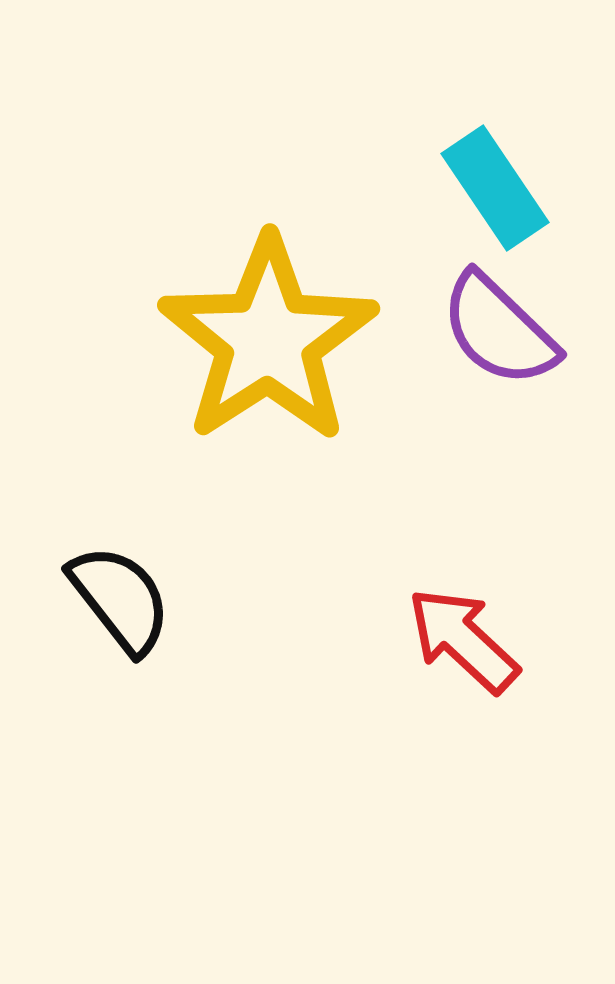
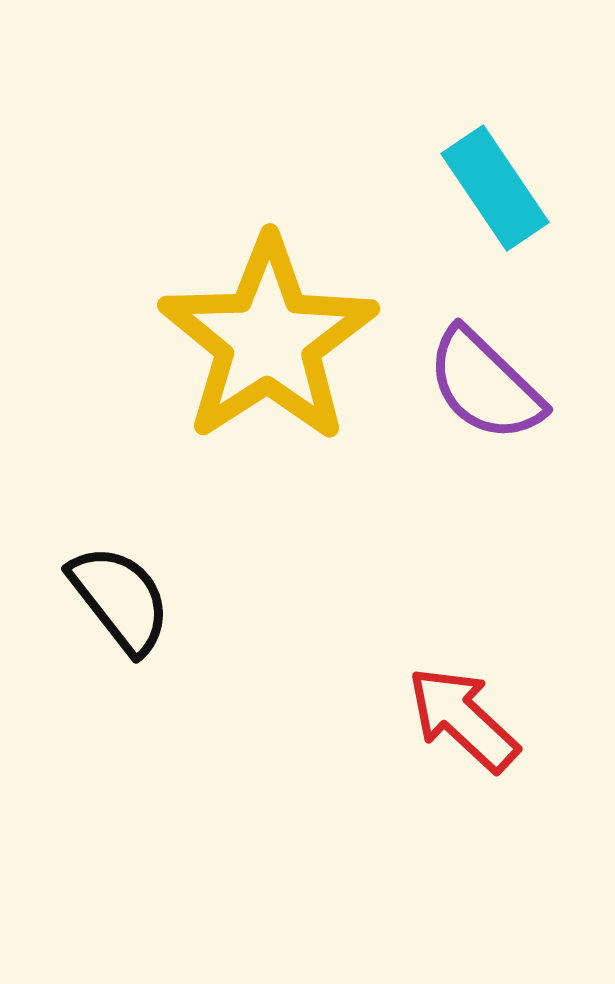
purple semicircle: moved 14 px left, 55 px down
red arrow: moved 79 px down
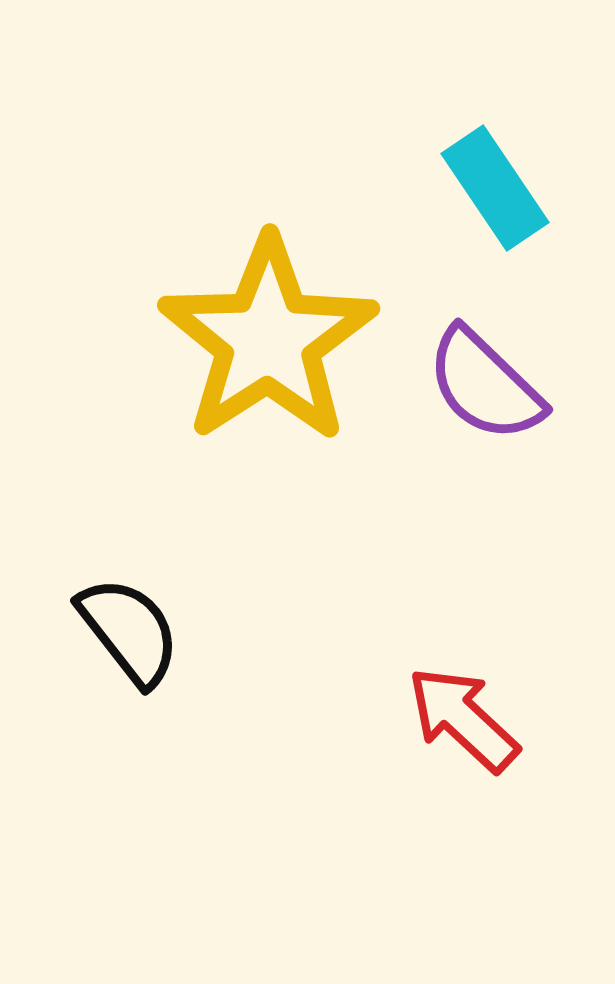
black semicircle: moved 9 px right, 32 px down
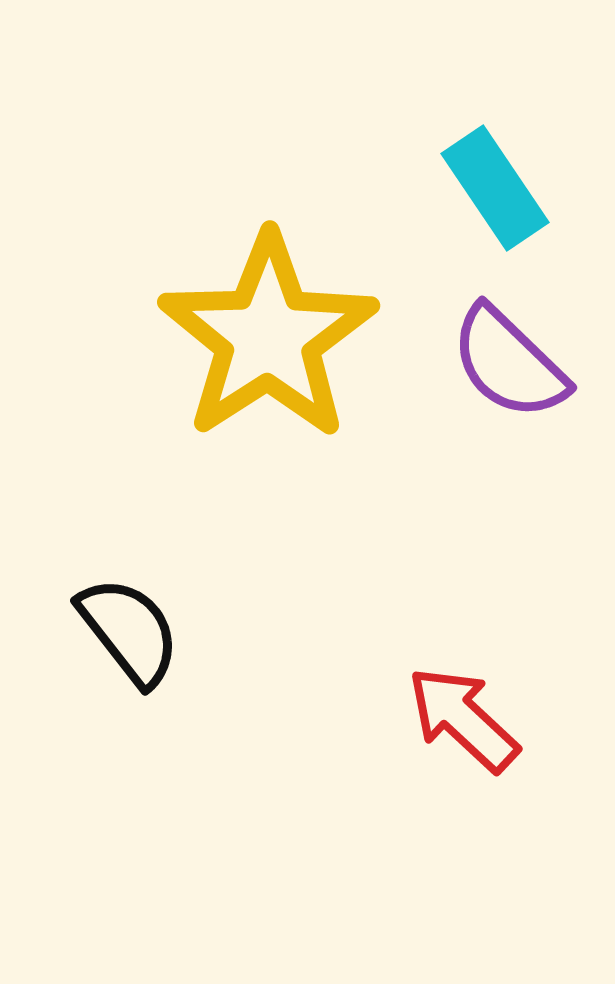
yellow star: moved 3 px up
purple semicircle: moved 24 px right, 22 px up
